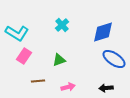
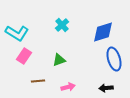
blue ellipse: rotated 40 degrees clockwise
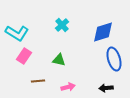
green triangle: rotated 32 degrees clockwise
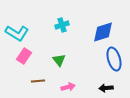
cyan cross: rotated 24 degrees clockwise
green triangle: rotated 40 degrees clockwise
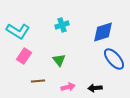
cyan L-shape: moved 1 px right, 2 px up
blue ellipse: rotated 25 degrees counterclockwise
black arrow: moved 11 px left
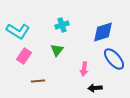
green triangle: moved 2 px left, 10 px up; rotated 16 degrees clockwise
pink arrow: moved 16 px right, 18 px up; rotated 112 degrees clockwise
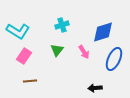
blue ellipse: rotated 65 degrees clockwise
pink arrow: moved 17 px up; rotated 40 degrees counterclockwise
brown line: moved 8 px left
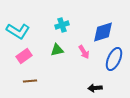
green triangle: rotated 40 degrees clockwise
pink rectangle: rotated 21 degrees clockwise
